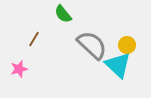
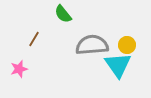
gray semicircle: rotated 48 degrees counterclockwise
cyan triangle: rotated 12 degrees clockwise
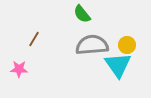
green semicircle: moved 19 px right
pink star: rotated 18 degrees clockwise
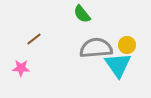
brown line: rotated 21 degrees clockwise
gray semicircle: moved 4 px right, 3 px down
pink star: moved 2 px right, 1 px up
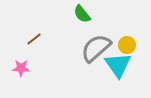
gray semicircle: rotated 36 degrees counterclockwise
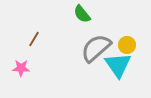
brown line: rotated 21 degrees counterclockwise
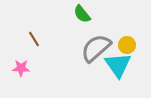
brown line: rotated 63 degrees counterclockwise
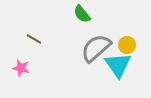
brown line: rotated 28 degrees counterclockwise
pink star: rotated 12 degrees clockwise
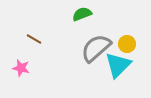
green semicircle: rotated 108 degrees clockwise
yellow circle: moved 1 px up
cyan triangle: rotated 20 degrees clockwise
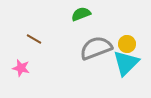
green semicircle: moved 1 px left
gray semicircle: rotated 20 degrees clockwise
cyan triangle: moved 8 px right, 2 px up
